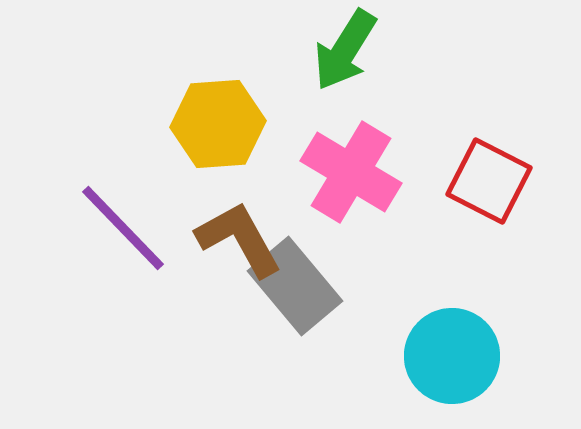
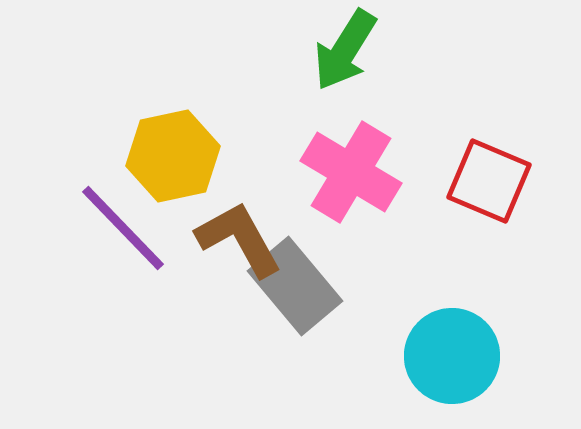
yellow hexagon: moved 45 px left, 32 px down; rotated 8 degrees counterclockwise
red square: rotated 4 degrees counterclockwise
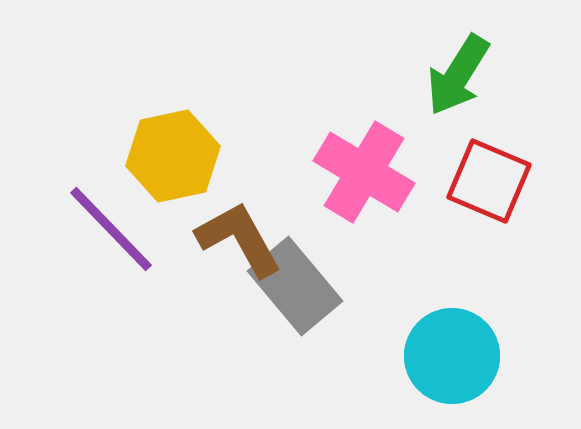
green arrow: moved 113 px right, 25 px down
pink cross: moved 13 px right
purple line: moved 12 px left, 1 px down
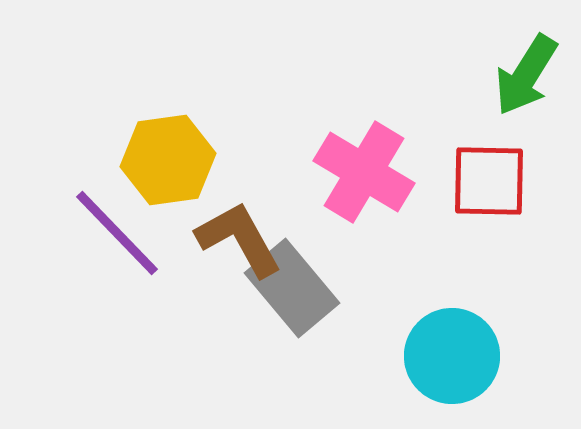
green arrow: moved 68 px right
yellow hexagon: moved 5 px left, 4 px down; rotated 4 degrees clockwise
red square: rotated 22 degrees counterclockwise
purple line: moved 6 px right, 4 px down
gray rectangle: moved 3 px left, 2 px down
